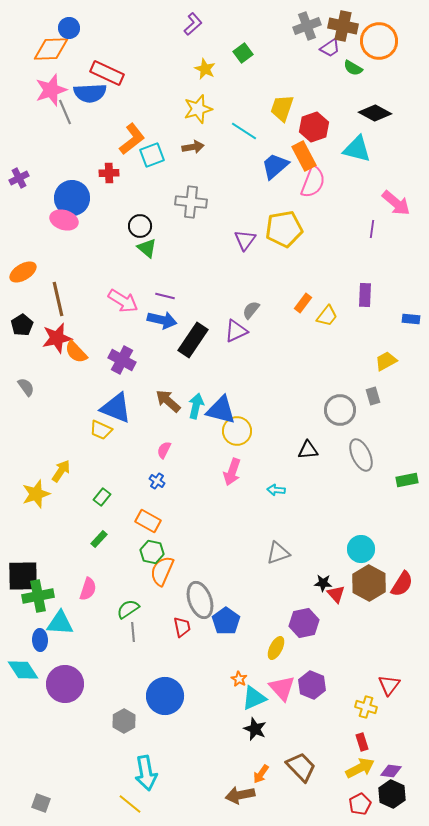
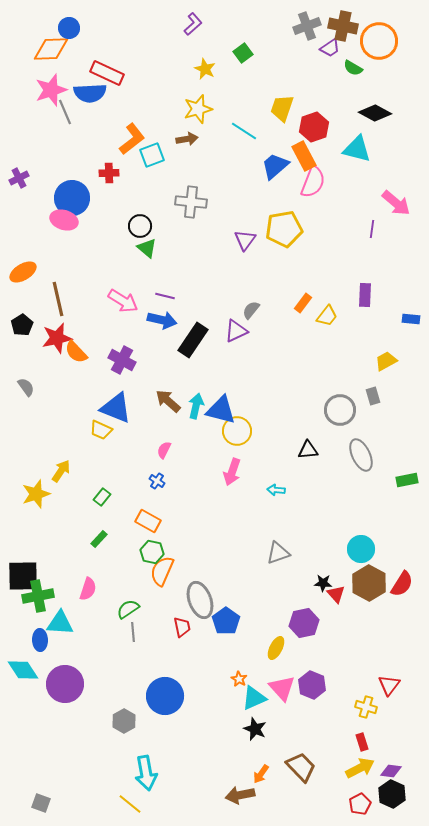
brown arrow at (193, 147): moved 6 px left, 8 px up
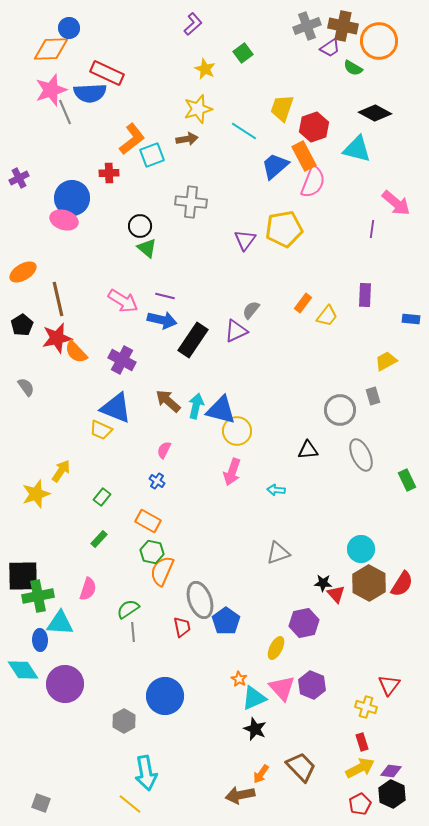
green rectangle at (407, 480): rotated 75 degrees clockwise
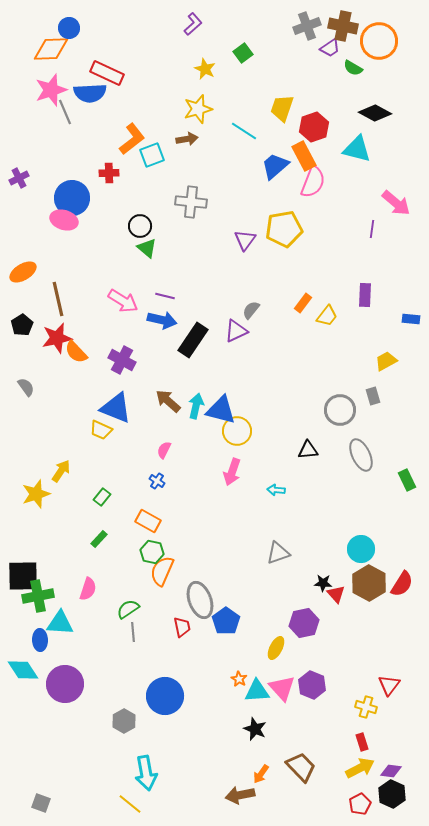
cyan triangle at (254, 698): moved 3 px right, 7 px up; rotated 20 degrees clockwise
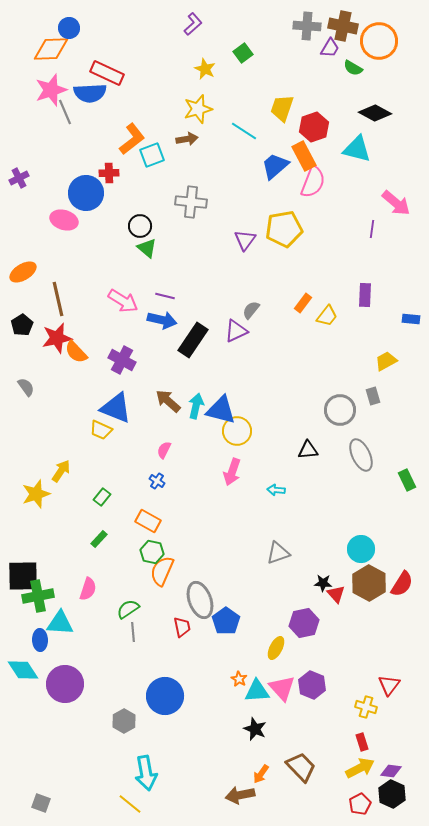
gray cross at (307, 26): rotated 24 degrees clockwise
purple trapezoid at (330, 48): rotated 25 degrees counterclockwise
blue circle at (72, 198): moved 14 px right, 5 px up
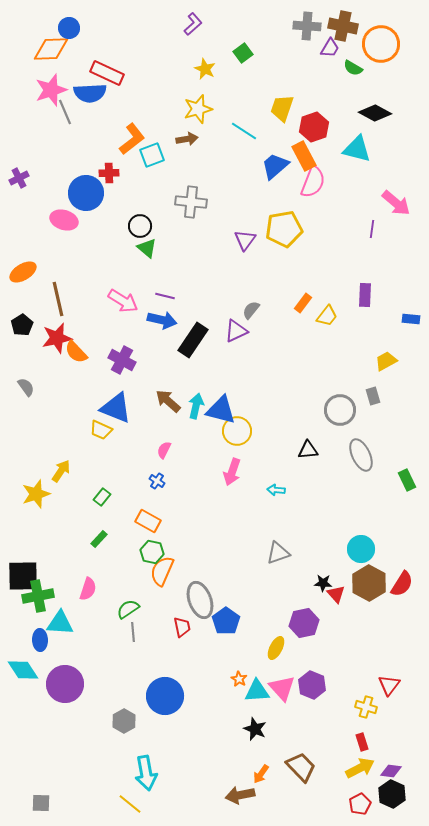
orange circle at (379, 41): moved 2 px right, 3 px down
gray square at (41, 803): rotated 18 degrees counterclockwise
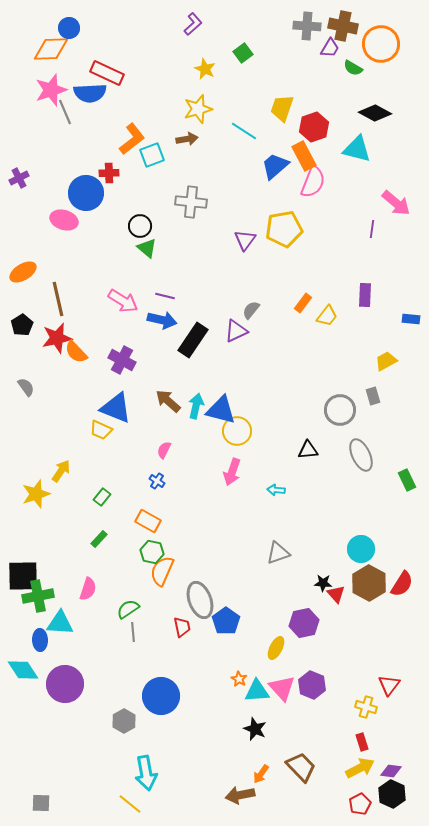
blue circle at (165, 696): moved 4 px left
